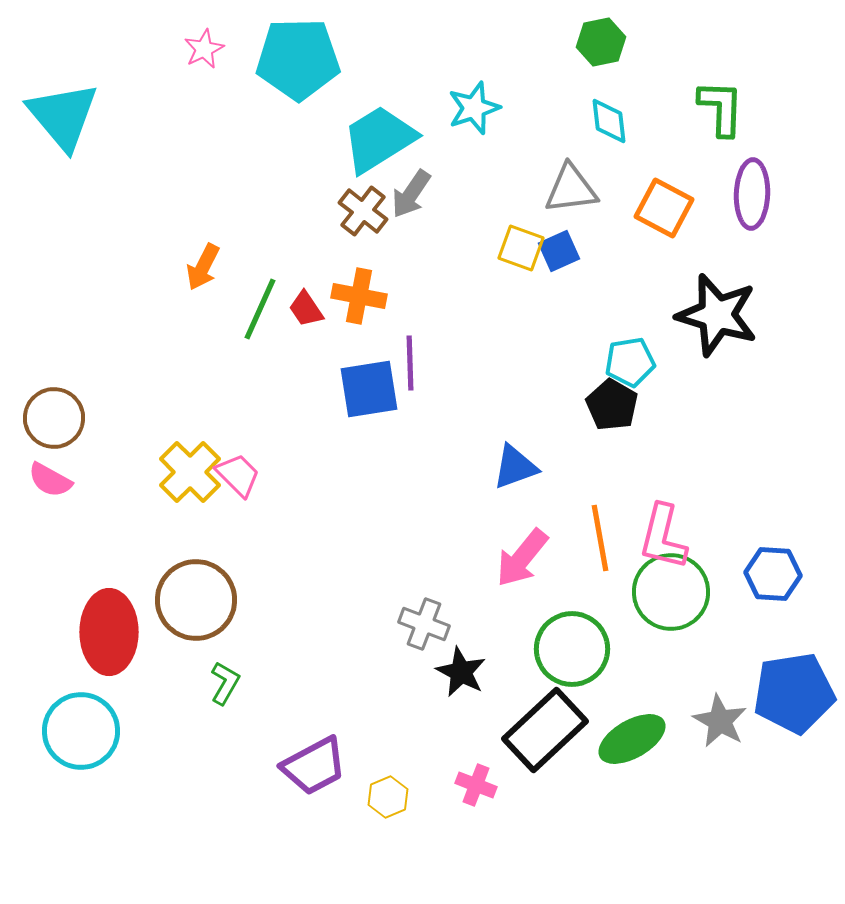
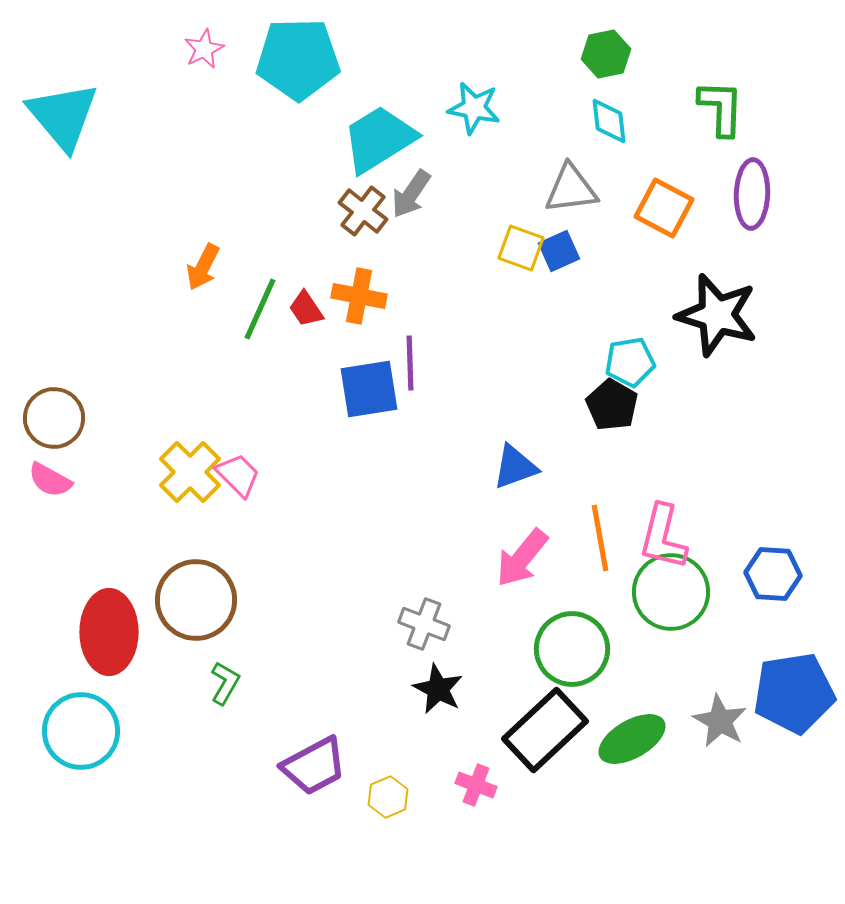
green hexagon at (601, 42): moved 5 px right, 12 px down
cyan star at (474, 108): rotated 30 degrees clockwise
black star at (461, 672): moved 23 px left, 17 px down
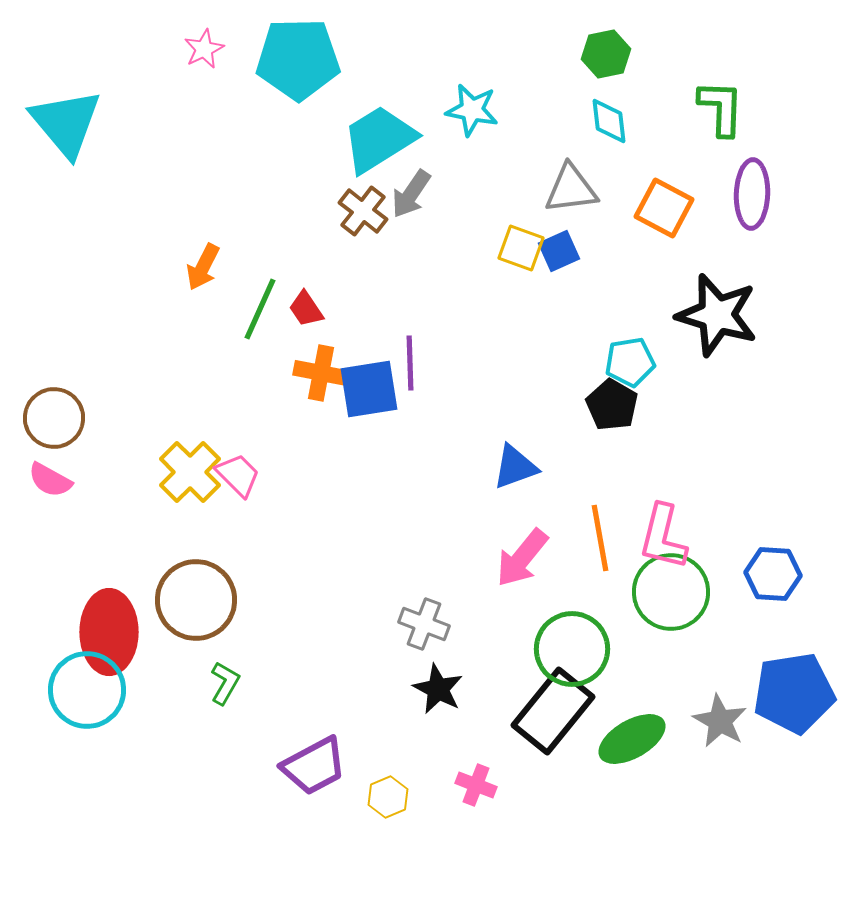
cyan star at (474, 108): moved 2 px left, 2 px down
cyan triangle at (63, 116): moved 3 px right, 7 px down
orange cross at (359, 296): moved 38 px left, 77 px down
black rectangle at (545, 730): moved 8 px right, 19 px up; rotated 8 degrees counterclockwise
cyan circle at (81, 731): moved 6 px right, 41 px up
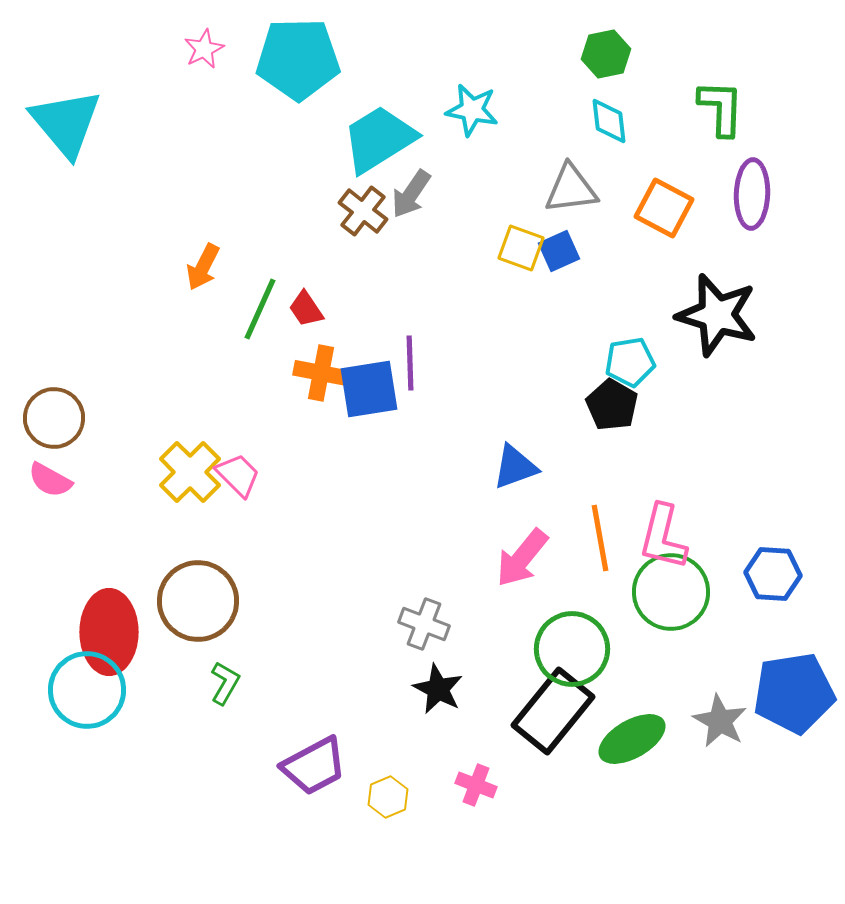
brown circle at (196, 600): moved 2 px right, 1 px down
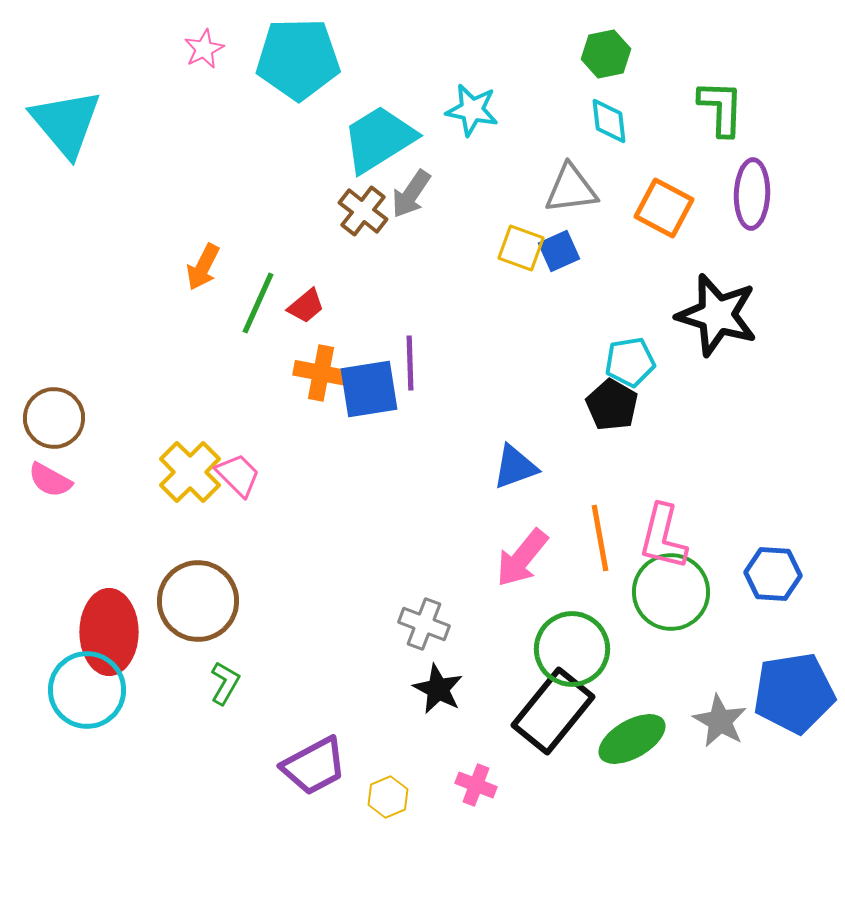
green line at (260, 309): moved 2 px left, 6 px up
red trapezoid at (306, 309): moved 3 px up; rotated 96 degrees counterclockwise
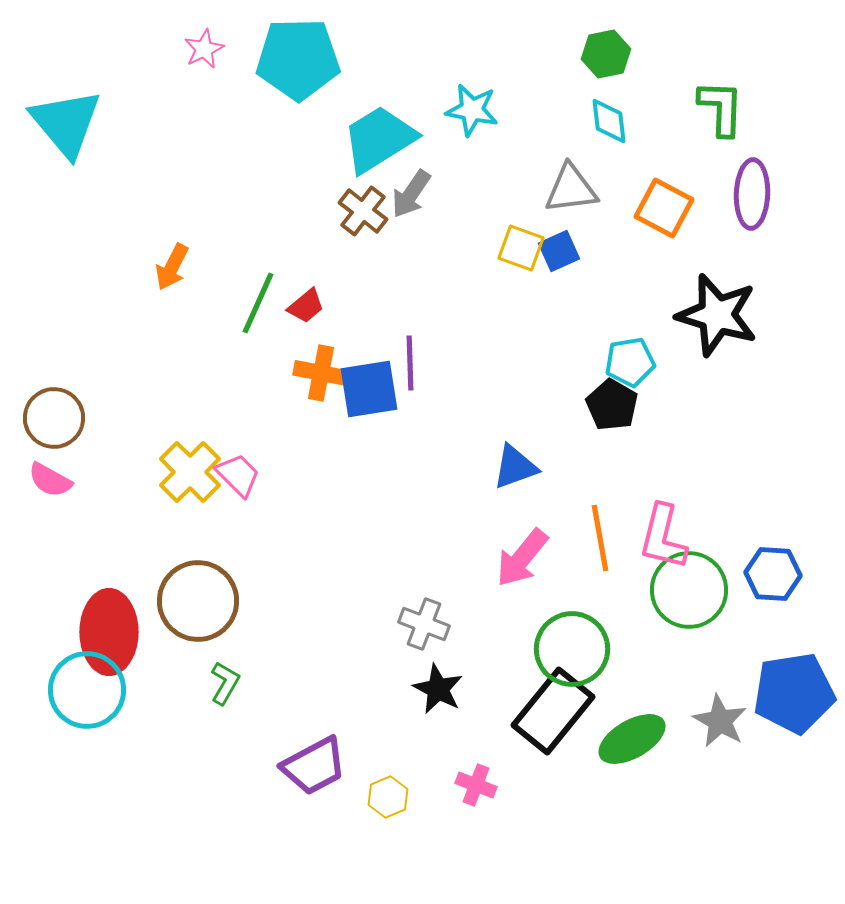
orange arrow at (203, 267): moved 31 px left
green circle at (671, 592): moved 18 px right, 2 px up
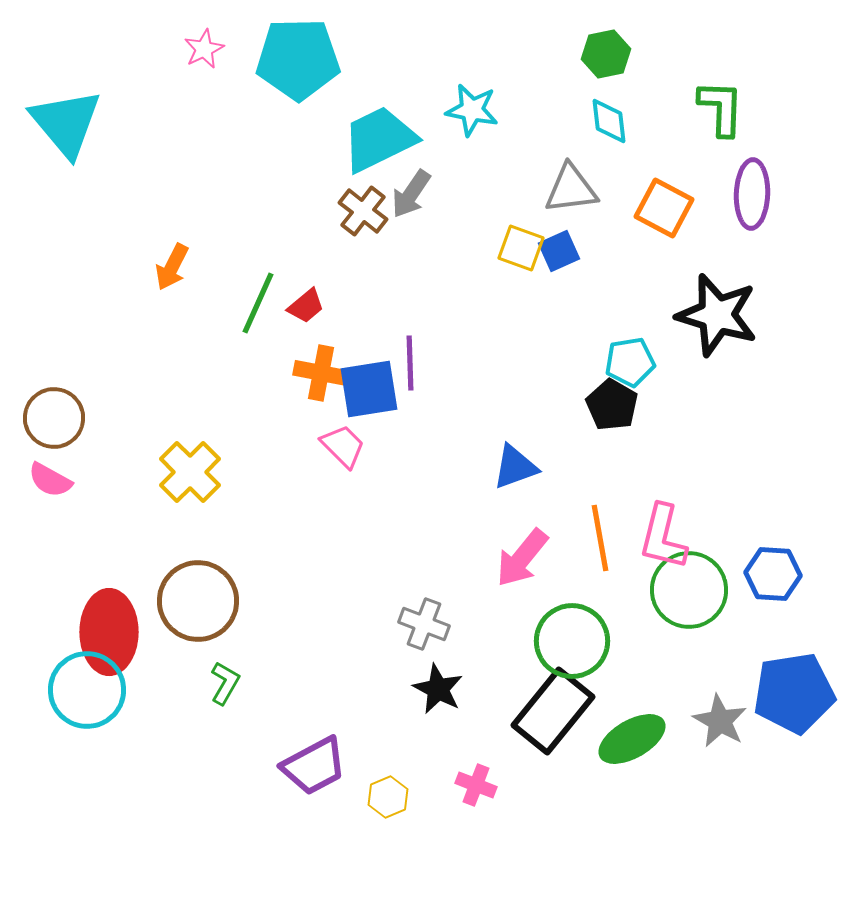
cyan trapezoid at (379, 139): rotated 6 degrees clockwise
pink trapezoid at (238, 475): moved 105 px right, 29 px up
green circle at (572, 649): moved 8 px up
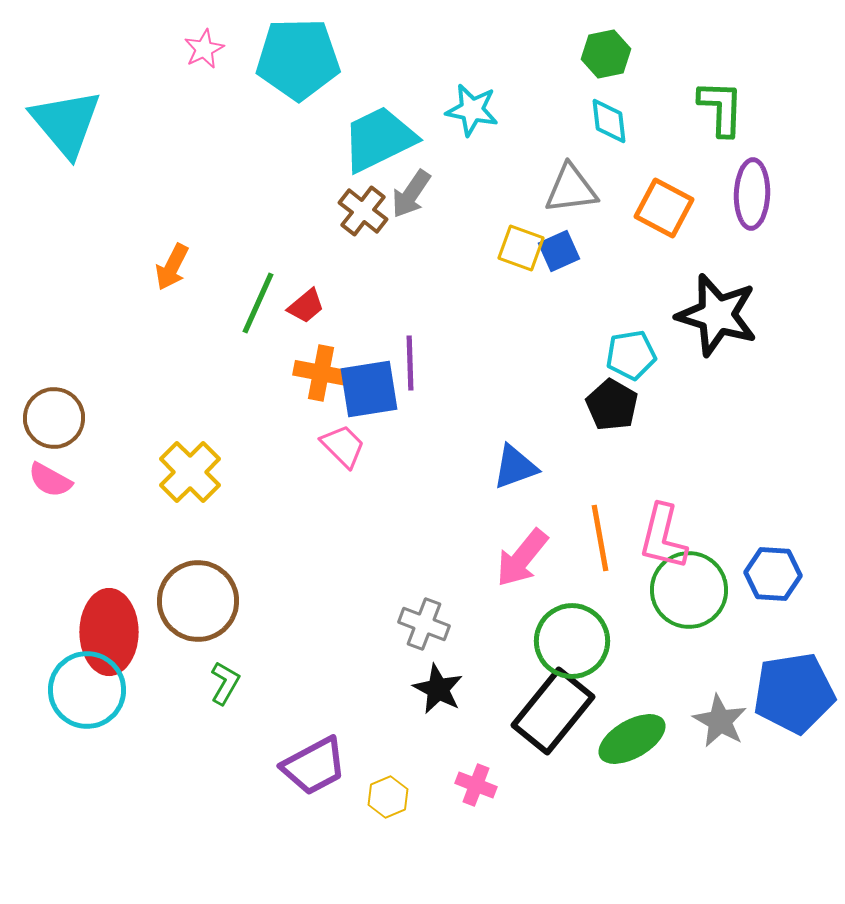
cyan pentagon at (630, 362): moved 1 px right, 7 px up
